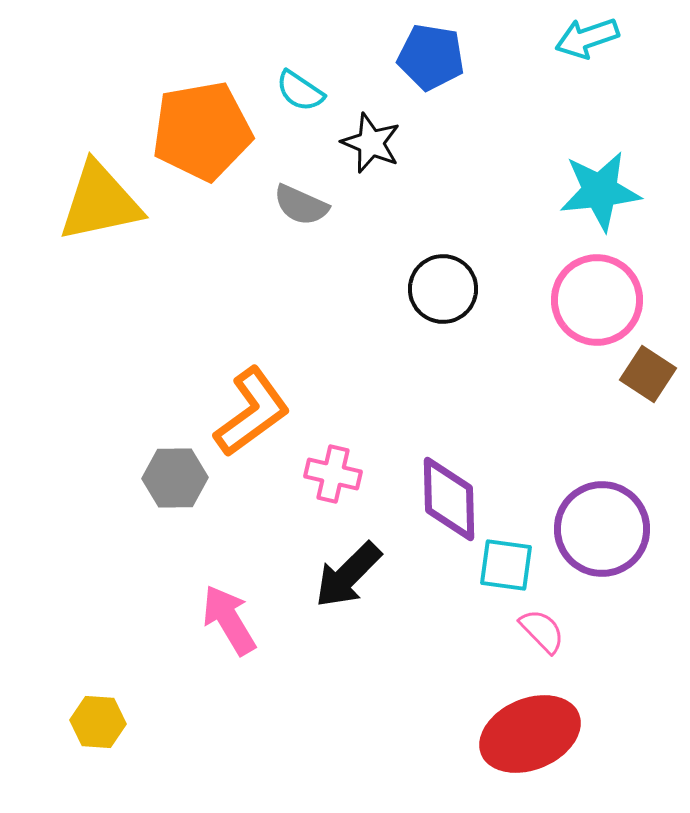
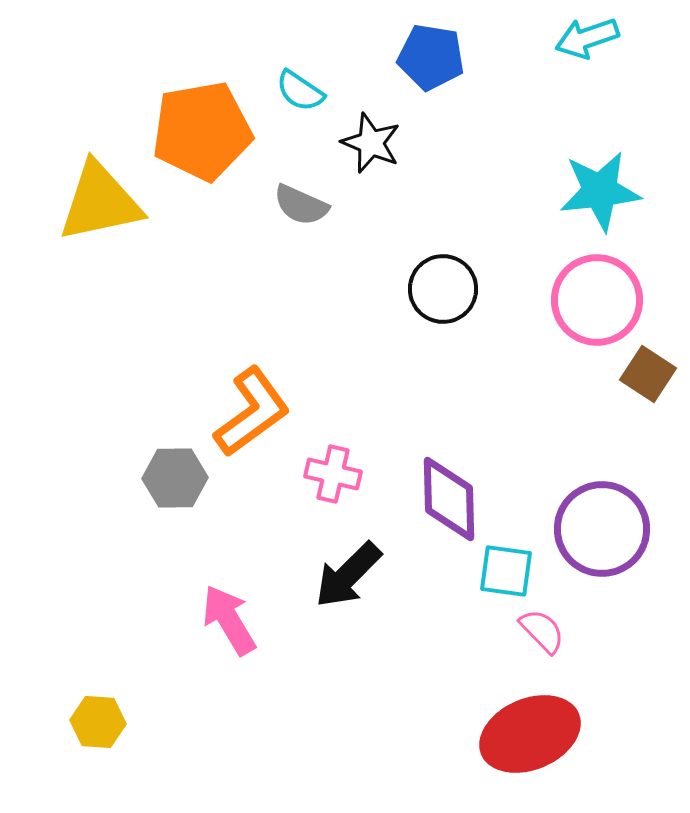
cyan square: moved 6 px down
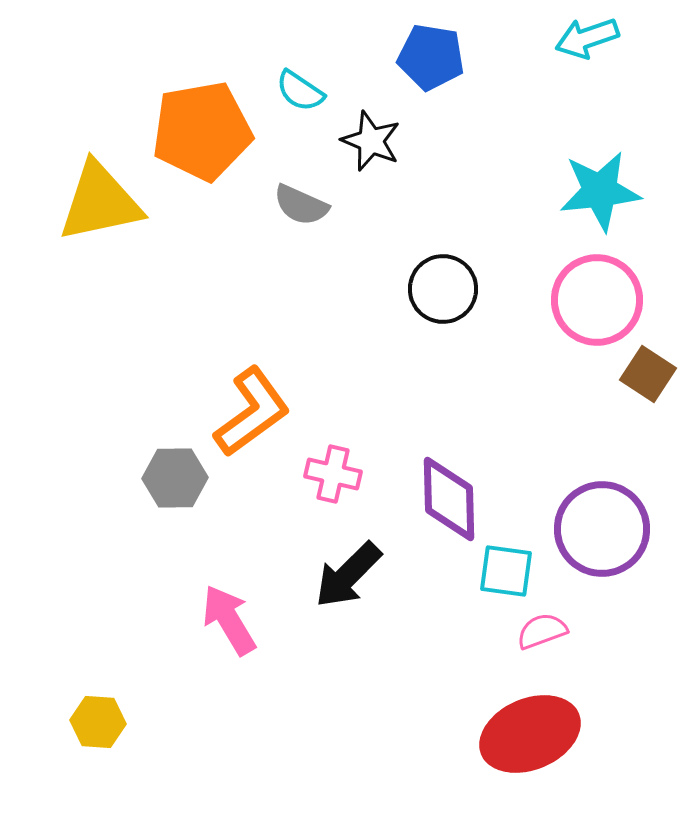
black star: moved 2 px up
pink semicircle: rotated 66 degrees counterclockwise
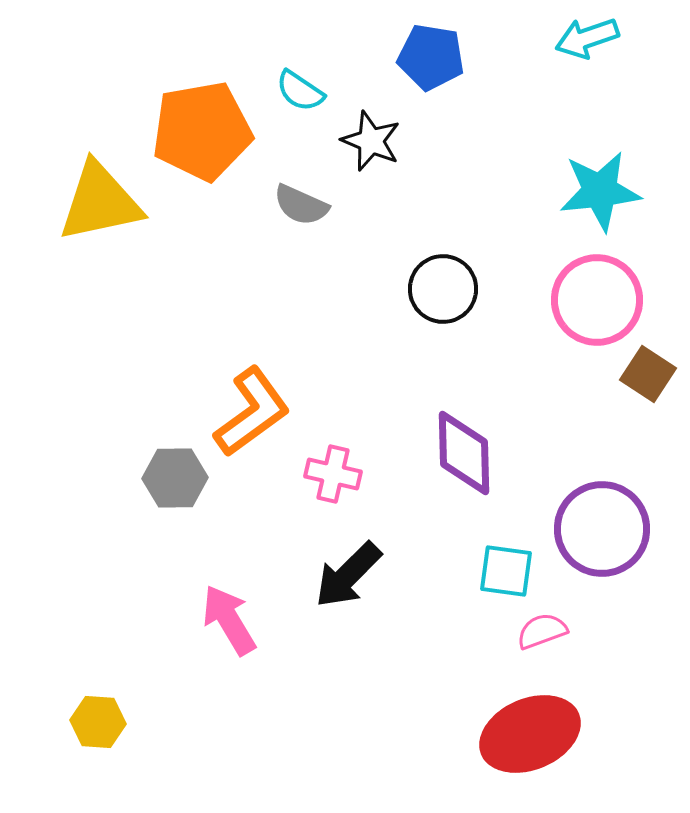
purple diamond: moved 15 px right, 46 px up
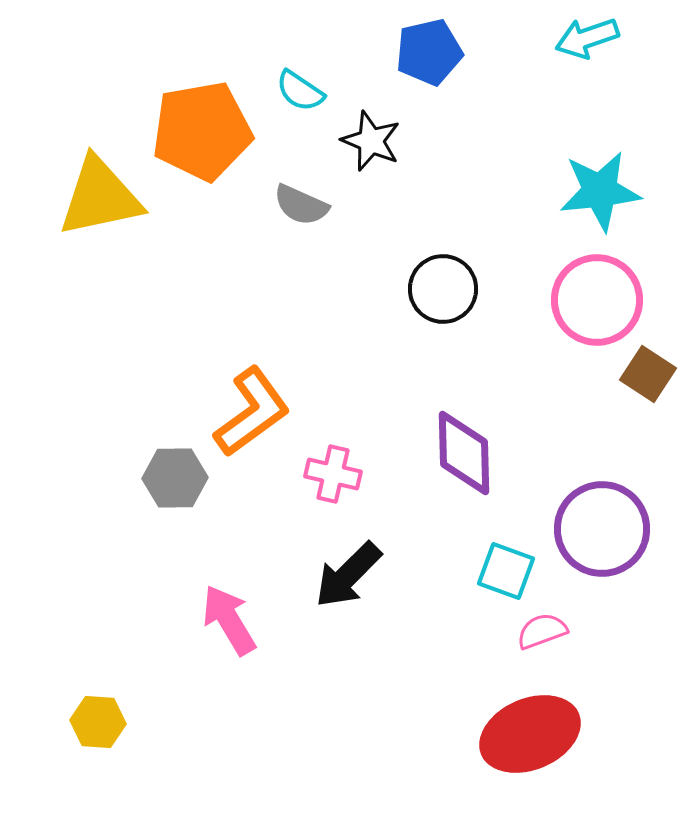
blue pentagon: moved 2 px left, 5 px up; rotated 22 degrees counterclockwise
yellow triangle: moved 5 px up
cyan square: rotated 12 degrees clockwise
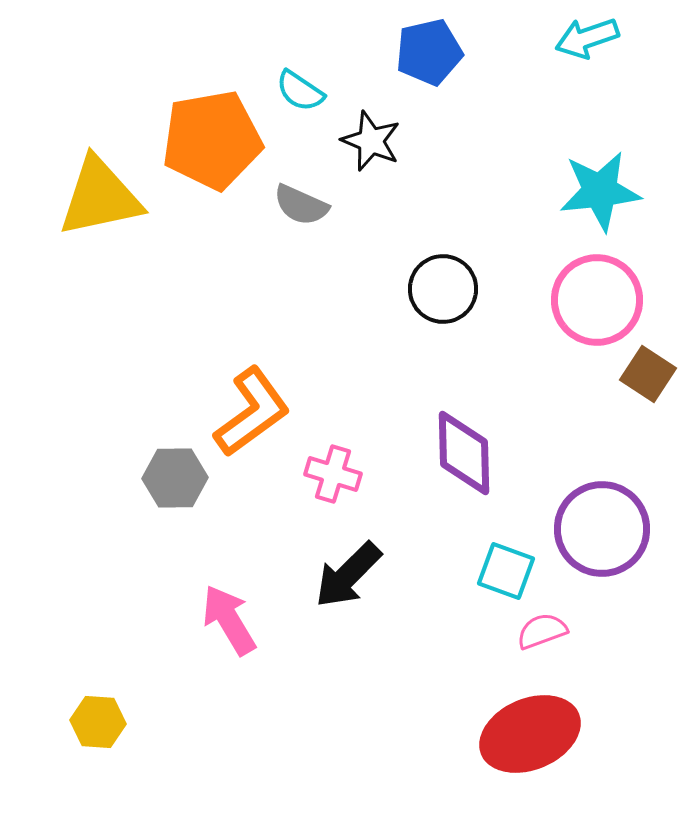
orange pentagon: moved 10 px right, 9 px down
pink cross: rotated 4 degrees clockwise
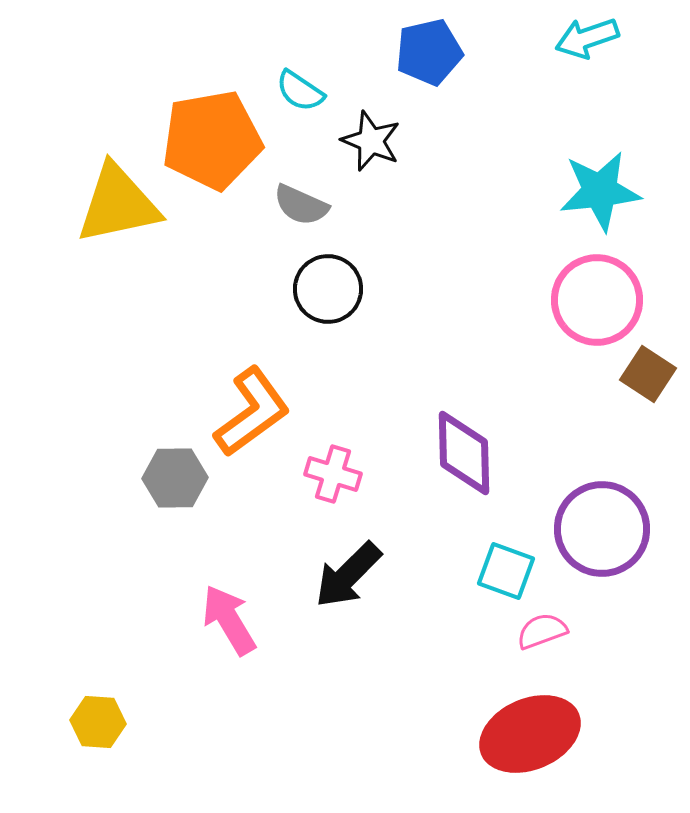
yellow triangle: moved 18 px right, 7 px down
black circle: moved 115 px left
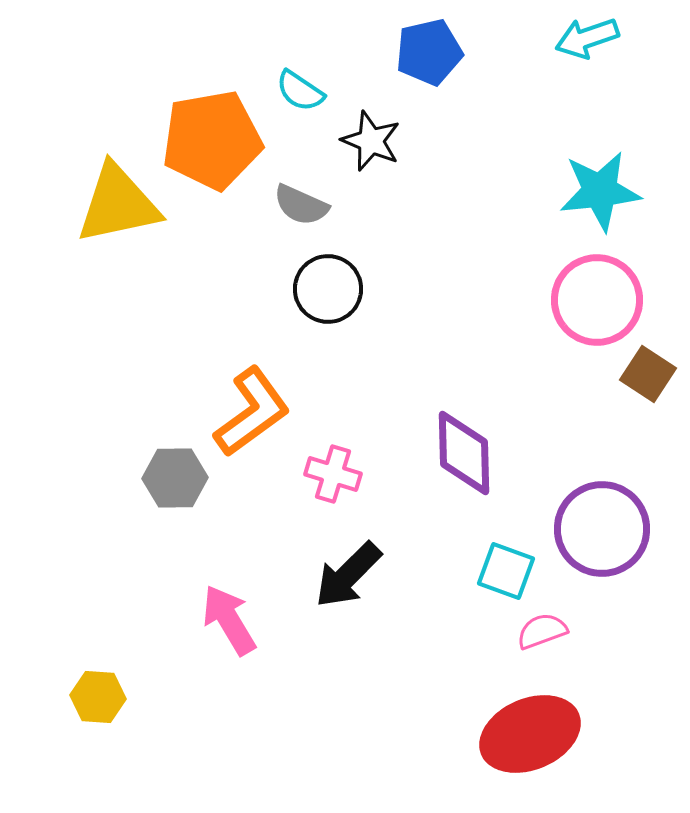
yellow hexagon: moved 25 px up
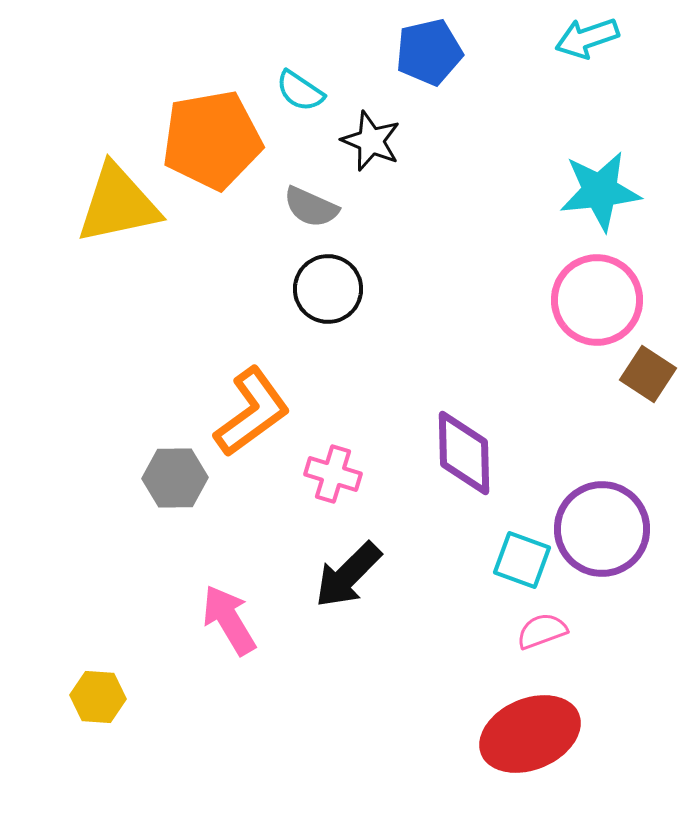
gray semicircle: moved 10 px right, 2 px down
cyan square: moved 16 px right, 11 px up
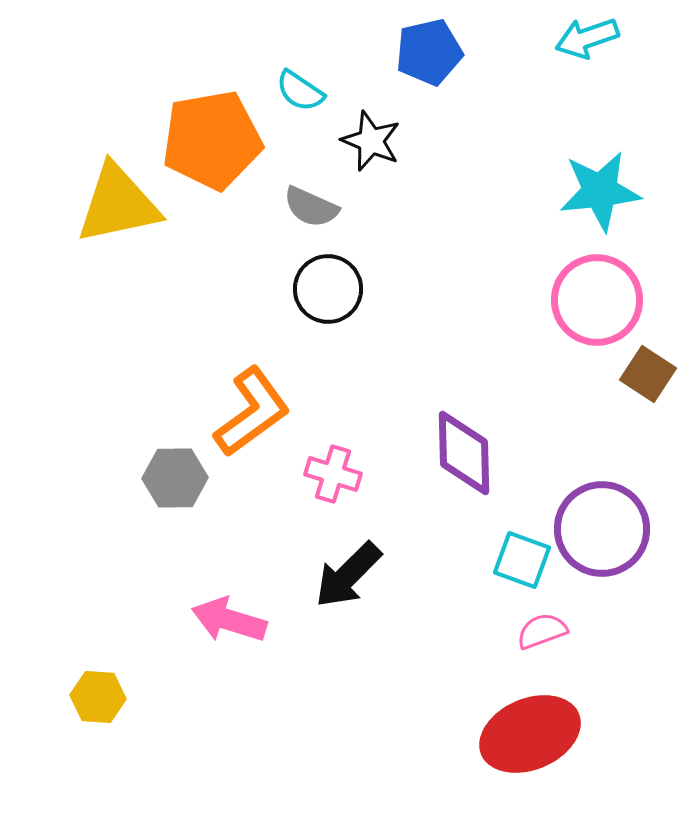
pink arrow: rotated 42 degrees counterclockwise
